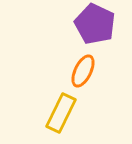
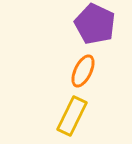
yellow rectangle: moved 11 px right, 3 px down
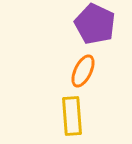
yellow rectangle: rotated 30 degrees counterclockwise
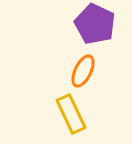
yellow rectangle: moved 1 px left, 2 px up; rotated 21 degrees counterclockwise
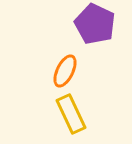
orange ellipse: moved 18 px left
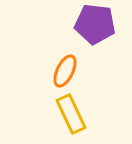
purple pentagon: rotated 18 degrees counterclockwise
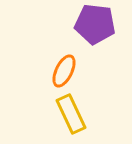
orange ellipse: moved 1 px left
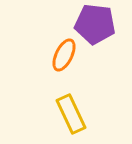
orange ellipse: moved 16 px up
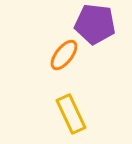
orange ellipse: rotated 12 degrees clockwise
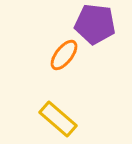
yellow rectangle: moved 13 px left, 5 px down; rotated 24 degrees counterclockwise
